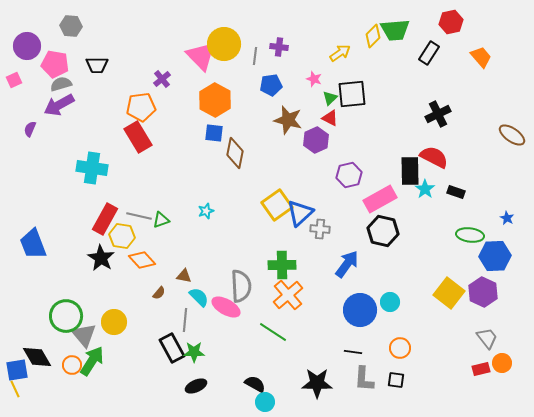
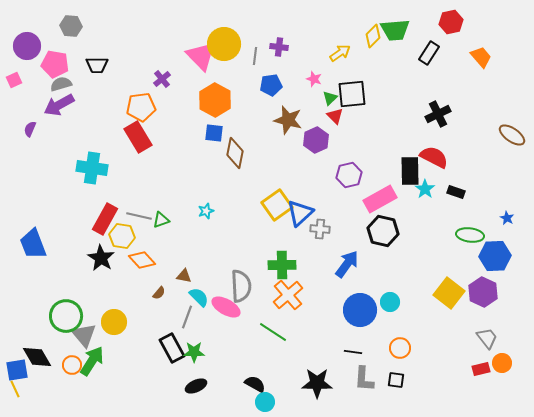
red triangle at (330, 118): moved 5 px right, 2 px up; rotated 18 degrees clockwise
gray line at (185, 320): moved 2 px right, 3 px up; rotated 15 degrees clockwise
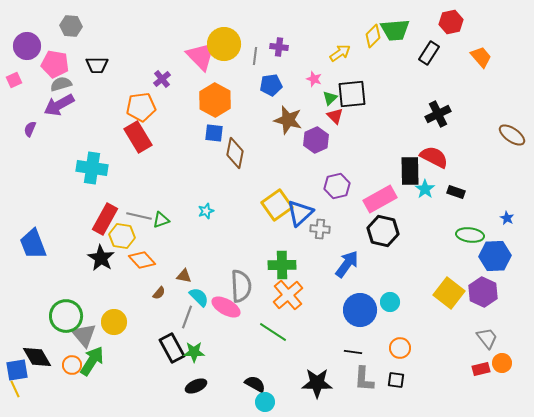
purple hexagon at (349, 175): moved 12 px left, 11 px down
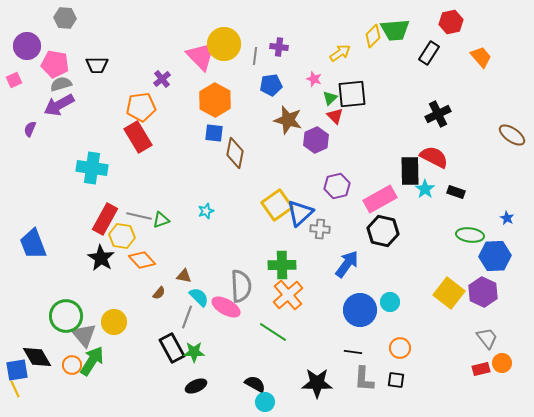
gray hexagon at (71, 26): moved 6 px left, 8 px up
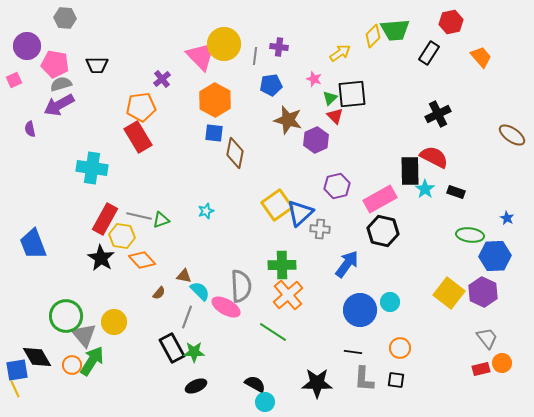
purple semicircle at (30, 129): rotated 35 degrees counterclockwise
cyan semicircle at (199, 297): moved 1 px right, 6 px up
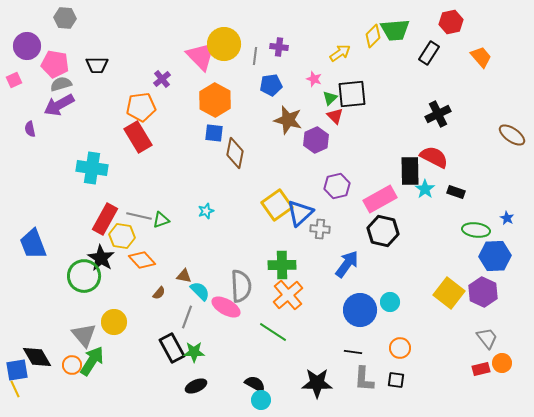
green ellipse at (470, 235): moved 6 px right, 5 px up
green circle at (66, 316): moved 18 px right, 40 px up
cyan circle at (265, 402): moved 4 px left, 2 px up
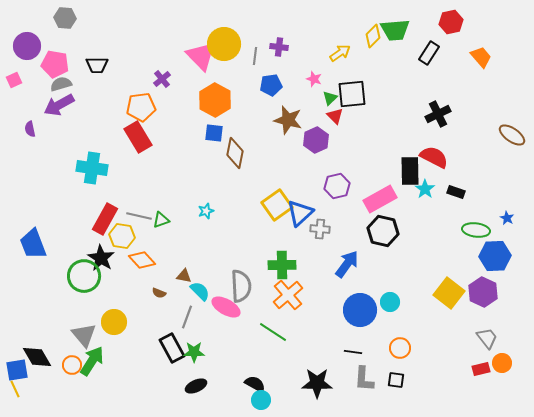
brown semicircle at (159, 293): rotated 72 degrees clockwise
